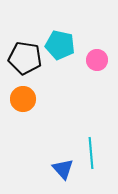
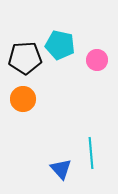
black pentagon: rotated 12 degrees counterclockwise
blue triangle: moved 2 px left
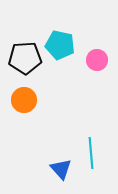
orange circle: moved 1 px right, 1 px down
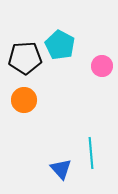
cyan pentagon: rotated 16 degrees clockwise
pink circle: moved 5 px right, 6 px down
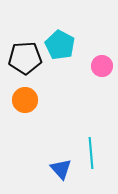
orange circle: moved 1 px right
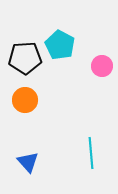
blue triangle: moved 33 px left, 7 px up
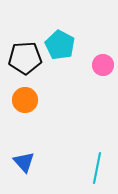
pink circle: moved 1 px right, 1 px up
cyan line: moved 6 px right, 15 px down; rotated 16 degrees clockwise
blue triangle: moved 4 px left
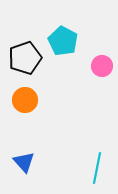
cyan pentagon: moved 3 px right, 4 px up
black pentagon: rotated 16 degrees counterclockwise
pink circle: moved 1 px left, 1 px down
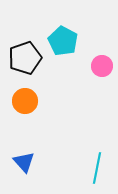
orange circle: moved 1 px down
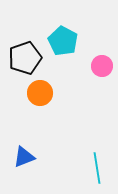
orange circle: moved 15 px right, 8 px up
blue triangle: moved 5 px up; rotated 50 degrees clockwise
cyan line: rotated 20 degrees counterclockwise
